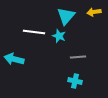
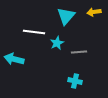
cyan star: moved 2 px left, 7 px down; rotated 24 degrees clockwise
gray line: moved 1 px right, 5 px up
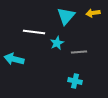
yellow arrow: moved 1 px left, 1 px down
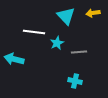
cyan triangle: rotated 24 degrees counterclockwise
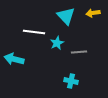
cyan cross: moved 4 px left
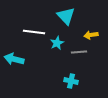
yellow arrow: moved 2 px left, 22 px down
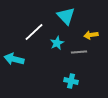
white line: rotated 50 degrees counterclockwise
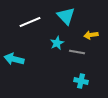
white line: moved 4 px left, 10 px up; rotated 20 degrees clockwise
gray line: moved 2 px left; rotated 14 degrees clockwise
cyan cross: moved 10 px right
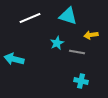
cyan triangle: moved 2 px right; rotated 30 degrees counterclockwise
white line: moved 4 px up
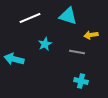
cyan star: moved 12 px left, 1 px down
